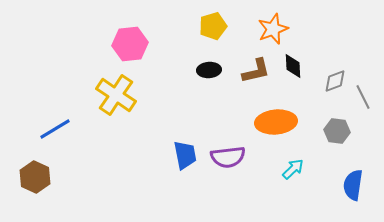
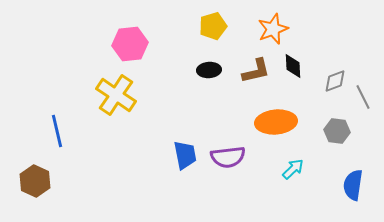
blue line: moved 2 px right, 2 px down; rotated 72 degrees counterclockwise
brown hexagon: moved 4 px down
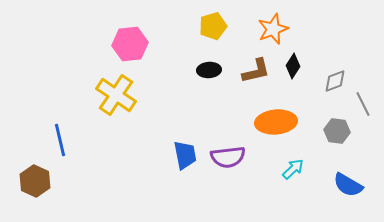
black diamond: rotated 35 degrees clockwise
gray line: moved 7 px down
blue line: moved 3 px right, 9 px down
blue semicircle: moved 5 px left; rotated 68 degrees counterclockwise
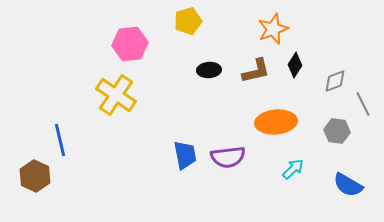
yellow pentagon: moved 25 px left, 5 px up
black diamond: moved 2 px right, 1 px up
brown hexagon: moved 5 px up
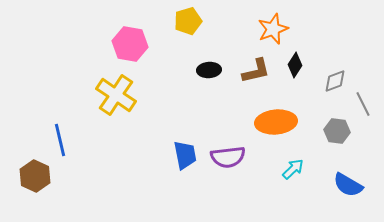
pink hexagon: rotated 16 degrees clockwise
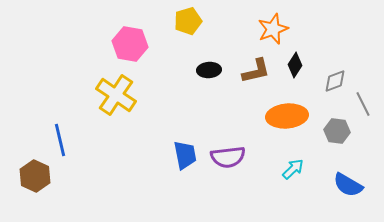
orange ellipse: moved 11 px right, 6 px up
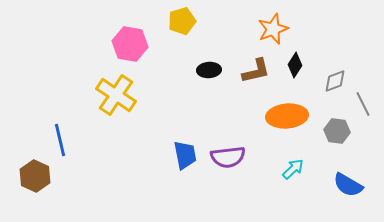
yellow pentagon: moved 6 px left
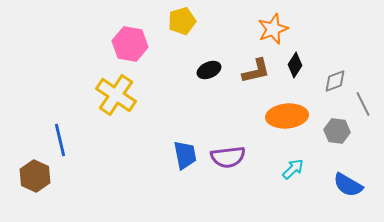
black ellipse: rotated 20 degrees counterclockwise
